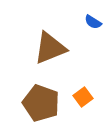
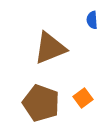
blue semicircle: moved 1 px left, 2 px up; rotated 54 degrees clockwise
orange square: moved 1 px down
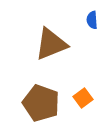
brown triangle: moved 1 px right, 4 px up
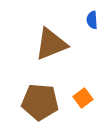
brown pentagon: moved 1 px left, 1 px up; rotated 15 degrees counterclockwise
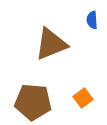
brown pentagon: moved 7 px left
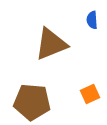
orange square: moved 7 px right, 4 px up; rotated 12 degrees clockwise
brown pentagon: moved 1 px left
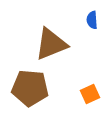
brown pentagon: moved 2 px left, 14 px up
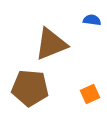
blue semicircle: rotated 102 degrees clockwise
